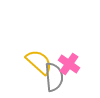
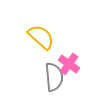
yellow semicircle: moved 2 px right, 25 px up
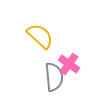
yellow semicircle: moved 1 px left, 1 px up
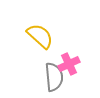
pink cross: rotated 30 degrees clockwise
